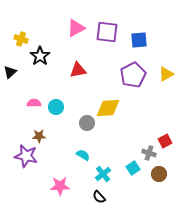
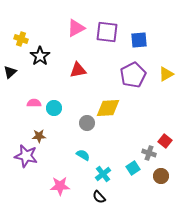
cyan circle: moved 2 px left, 1 px down
red square: rotated 24 degrees counterclockwise
brown circle: moved 2 px right, 2 px down
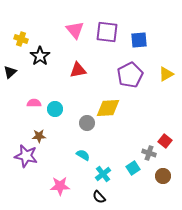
pink triangle: moved 1 px left, 2 px down; rotated 42 degrees counterclockwise
purple pentagon: moved 3 px left
cyan circle: moved 1 px right, 1 px down
brown circle: moved 2 px right
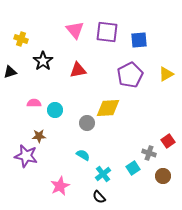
black star: moved 3 px right, 5 px down
black triangle: rotated 24 degrees clockwise
cyan circle: moved 1 px down
red square: moved 3 px right; rotated 16 degrees clockwise
pink star: rotated 24 degrees counterclockwise
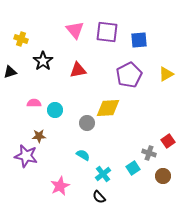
purple pentagon: moved 1 px left
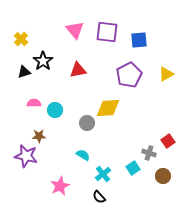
yellow cross: rotated 24 degrees clockwise
black triangle: moved 14 px right
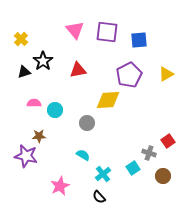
yellow diamond: moved 8 px up
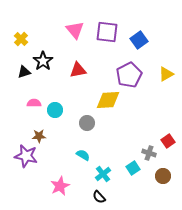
blue square: rotated 30 degrees counterclockwise
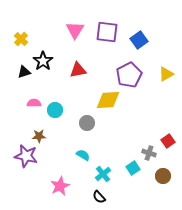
pink triangle: rotated 12 degrees clockwise
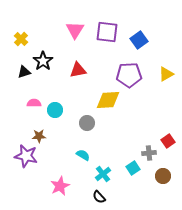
purple pentagon: rotated 25 degrees clockwise
gray cross: rotated 24 degrees counterclockwise
